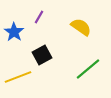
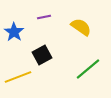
purple line: moved 5 px right; rotated 48 degrees clockwise
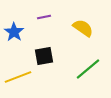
yellow semicircle: moved 2 px right, 1 px down
black square: moved 2 px right, 1 px down; rotated 18 degrees clockwise
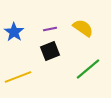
purple line: moved 6 px right, 12 px down
black square: moved 6 px right, 5 px up; rotated 12 degrees counterclockwise
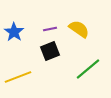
yellow semicircle: moved 4 px left, 1 px down
